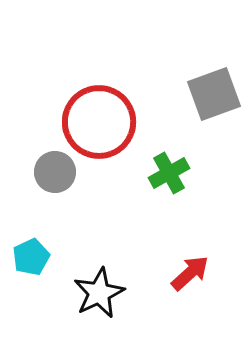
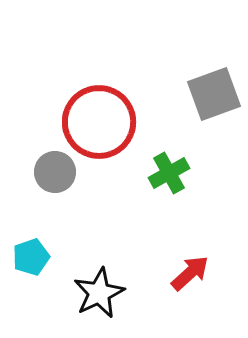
cyan pentagon: rotated 6 degrees clockwise
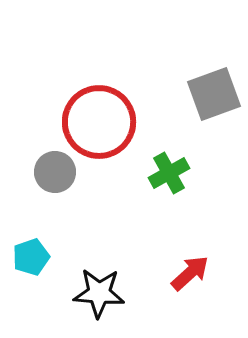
black star: rotated 30 degrees clockwise
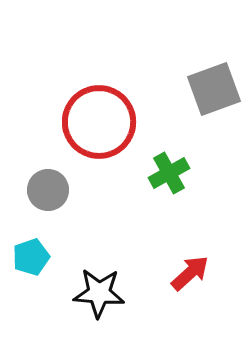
gray square: moved 5 px up
gray circle: moved 7 px left, 18 px down
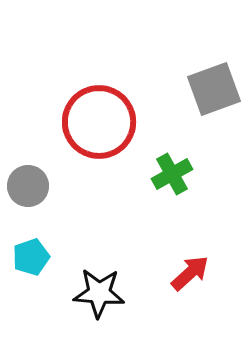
green cross: moved 3 px right, 1 px down
gray circle: moved 20 px left, 4 px up
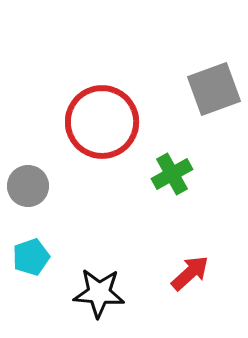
red circle: moved 3 px right
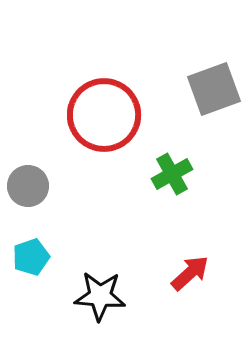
red circle: moved 2 px right, 7 px up
black star: moved 1 px right, 3 px down
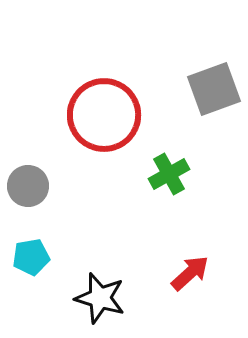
green cross: moved 3 px left
cyan pentagon: rotated 9 degrees clockwise
black star: moved 2 px down; rotated 12 degrees clockwise
